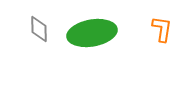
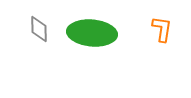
green ellipse: rotated 15 degrees clockwise
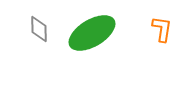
green ellipse: rotated 36 degrees counterclockwise
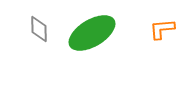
orange L-shape: rotated 104 degrees counterclockwise
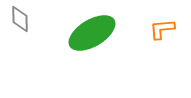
gray diamond: moved 19 px left, 10 px up
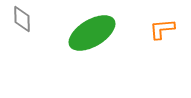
gray diamond: moved 2 px right
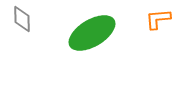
orange L-shape: moved 4 px left, 10 px up
